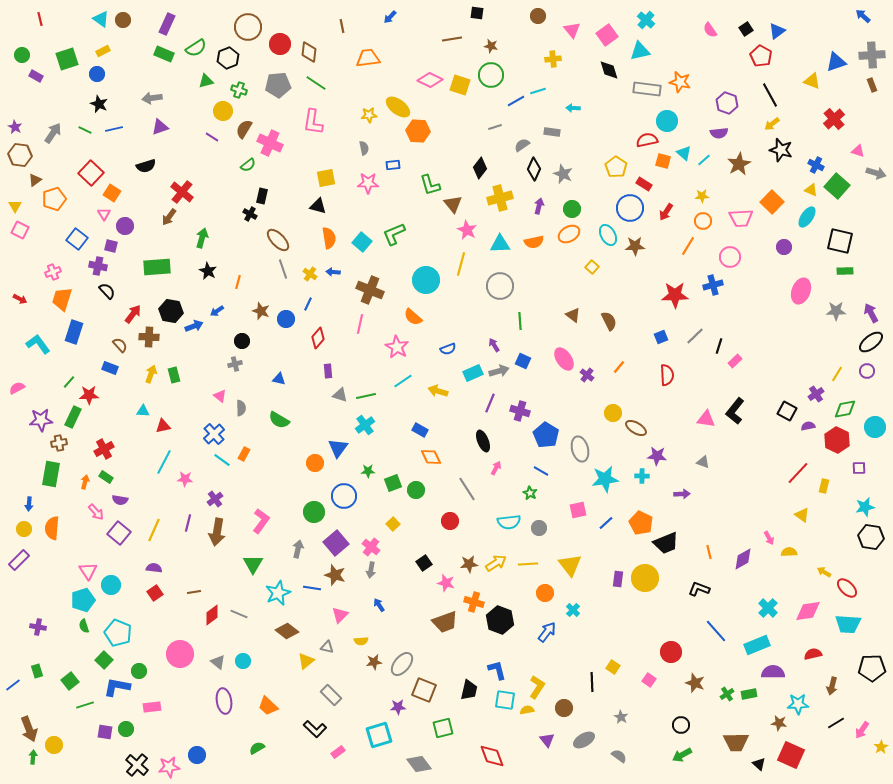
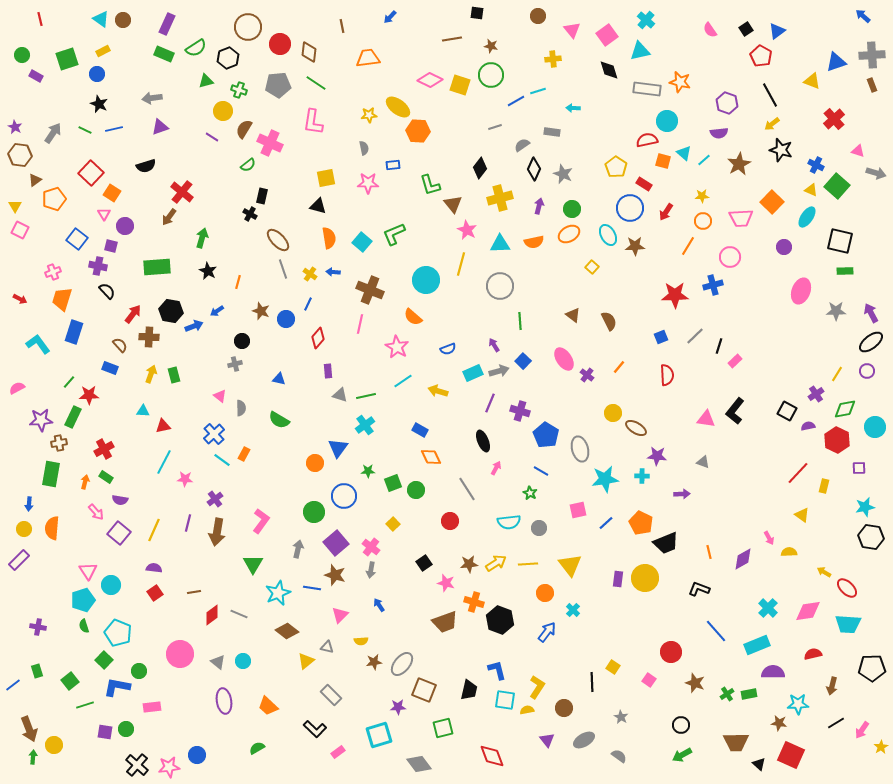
blue square at (523, 361): rotated 21 degrees clockwise
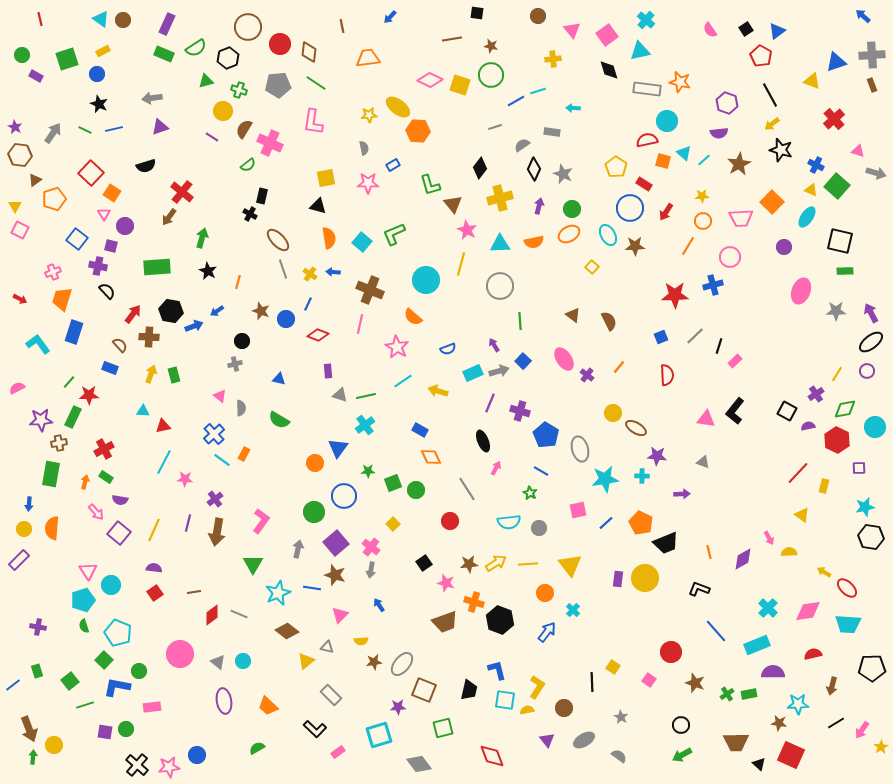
blue rectangle at (393, 165): rotated 24 degrees counterclockwise
red diamond at (318, 338): moved 3 px up; rotated 70 degrees clockwise
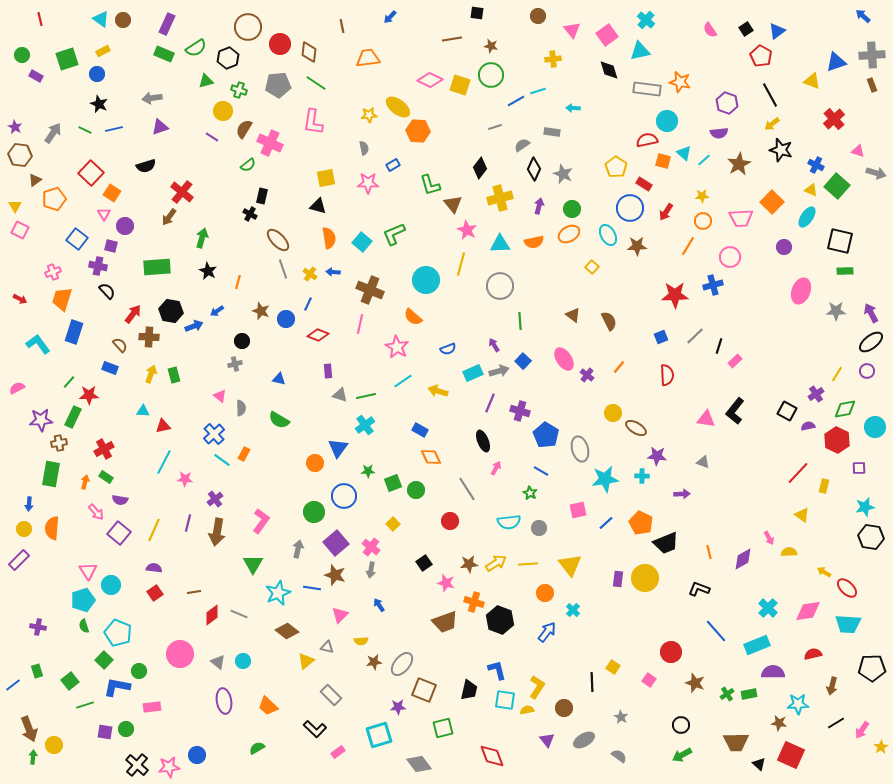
brown star at (635, 246): moved 2 px right
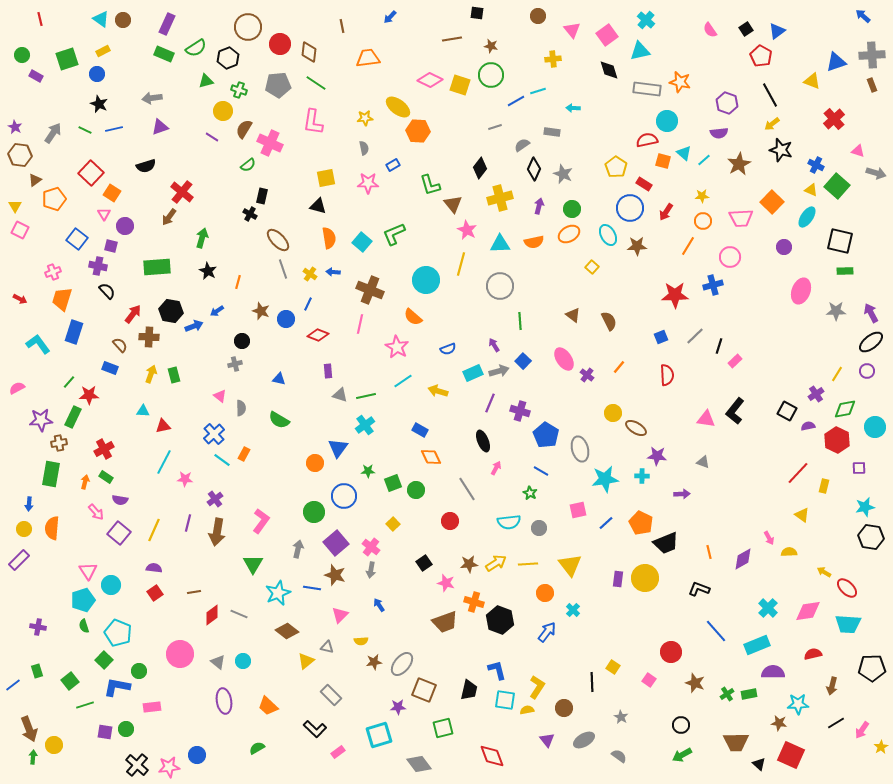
yellow star at (369, 115): moved 4 px left, 3 px down
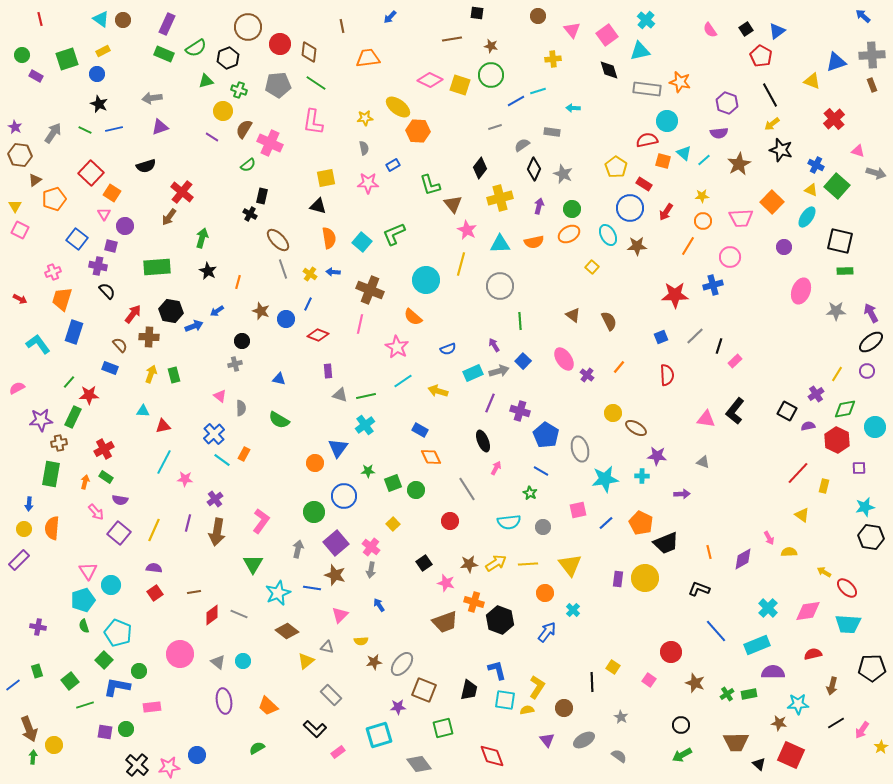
gray circle at (539, 528): moved 4 px right, 1 px up
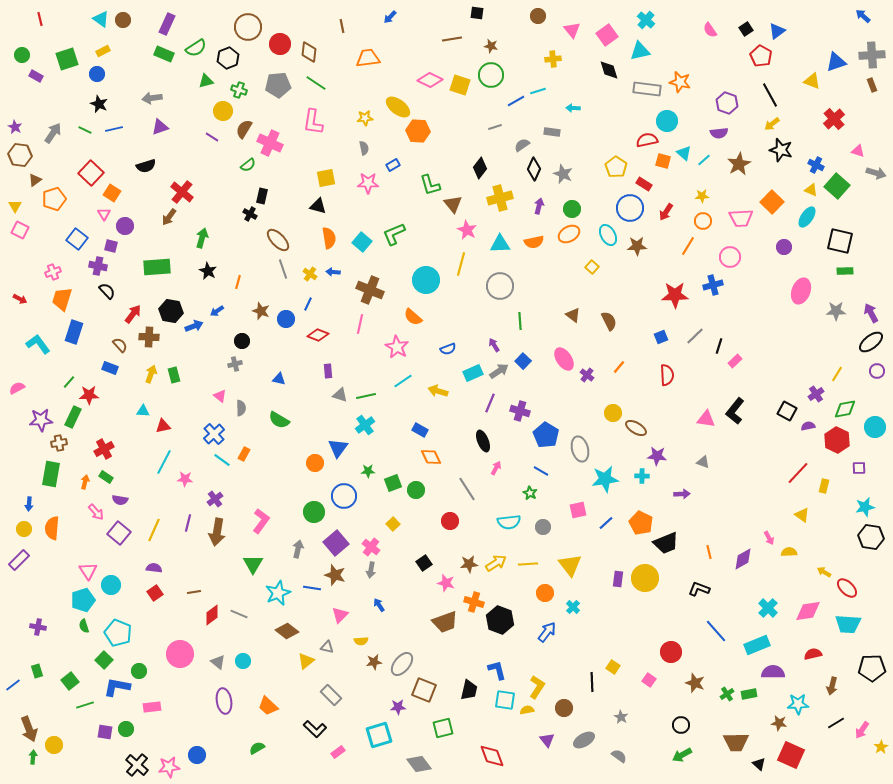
gray arrow at (499, 371): rotated 18 degrees counterclockwise
purple circle at (867, 371): moved 10 px right
cyan cross at (573, 610): moved 3 px up
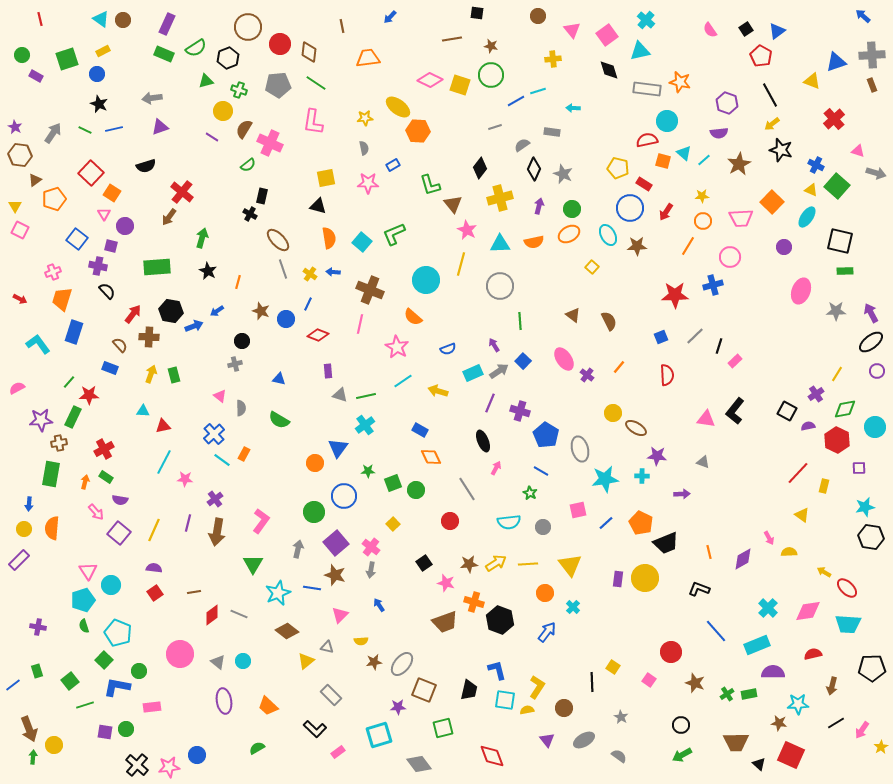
yellow pentagon at (616, 167): moved 2 px right, 1 px down; rotated 20 degrees counterclockwise
